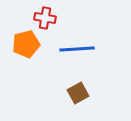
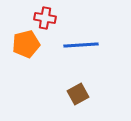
blue line: moved 4 px right, 4 px up
brown square: moved 1 px down
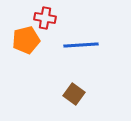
orange pentagon: moved 4 px up
brown square: moved 4 px left; rotated 25 degrees counterclockwise
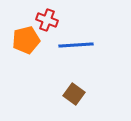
red cross: moved 2 px right, 2 px down; rotated 10 degrees clockwise
blue line: moved 5 px left
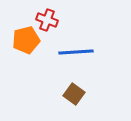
blue line: moved 7 px down
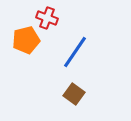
red cross: moved 2 px up
blue line: moved 1 px left; rotated 52 degrees counterclockwise
